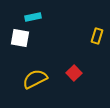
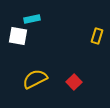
cyan rectangle: moved 1 px left, 2 px down
white square: moved 2 px left, 2 px up
red square: moved 9 px down
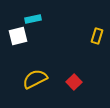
cyan rectangle: moved 1 px right
white square: rotated 24 degrees counterclockwise
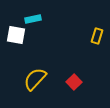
white square: moved 2 px left, 1 px up; rotated 24 degrees clockwise
yellow semicircle: rotated 20 degrees counterclockwise
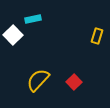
white square: moved 3 px left; rotated 36 degrees clockwise
yellow semicircle: moved 3 px right, 1 px down
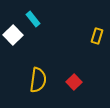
cyan rectangle: rotated 63 degrees clockwise
yellow semicircle: rotated 145 degrees clockwise
